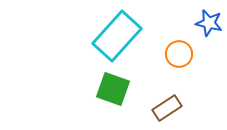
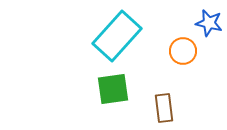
orange circle: moved 4 px right, 3 px up
green square: rotated 28 degrees counterclockwise
brown rectangle: moved 3 px left; rotated 64 degrees counterclockwise
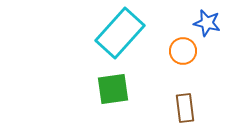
blue star: moved 2 px left
cyan rectangle: moved 3 px right, 3 px up
brown rectangle: moved 21 px right
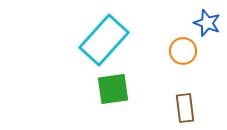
blue star: rotated 8 degrees clockwise
cyan rectangle: moved 16 px left, 7 px down
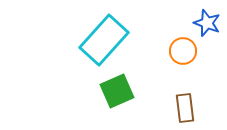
green square: moved 4 px right, 2 px down; rotated 16 degrees counterclockwise
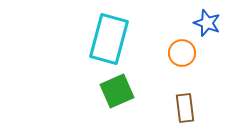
cyan rectangle: moved 5 px right, 1 px up; rotated 27 degrees counterclockwise
orange circle: moved 1 px left, 2 px down
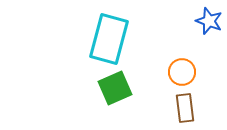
blue star: moved 2 px right, 2 px up
orange circle: moved 19 px down
green square: moved 2 px left, 3 px up
